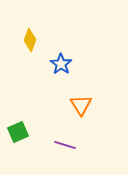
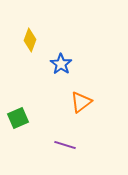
orange triangle: moved 3 px up; rotated 25 degrees clockwise
green square: moved 14 px up
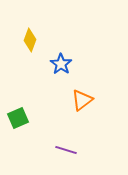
orange triangle: moved 1 px right, 2 px up
purple line: moved 1 px right, 5 px down
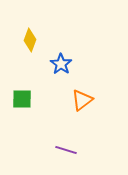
green square: moved 4 px right, 19 px up; rotated 25 degrees clockwise
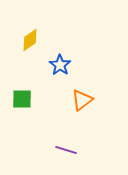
yellow diamond: rotated 35 degrees clockwise
blue star: moved 1 px left, 1 px down
